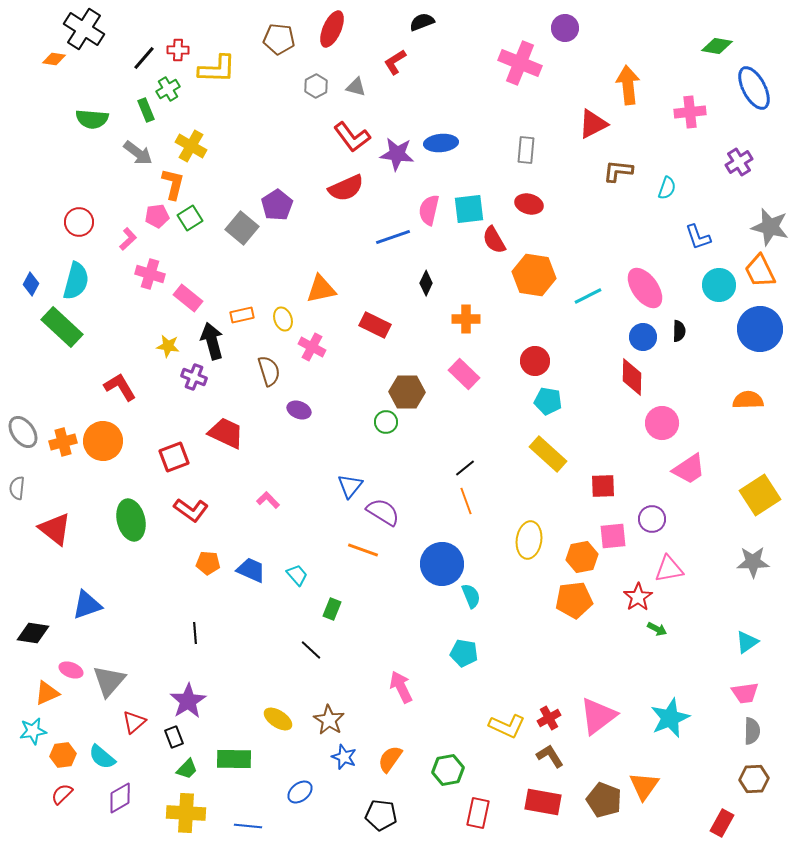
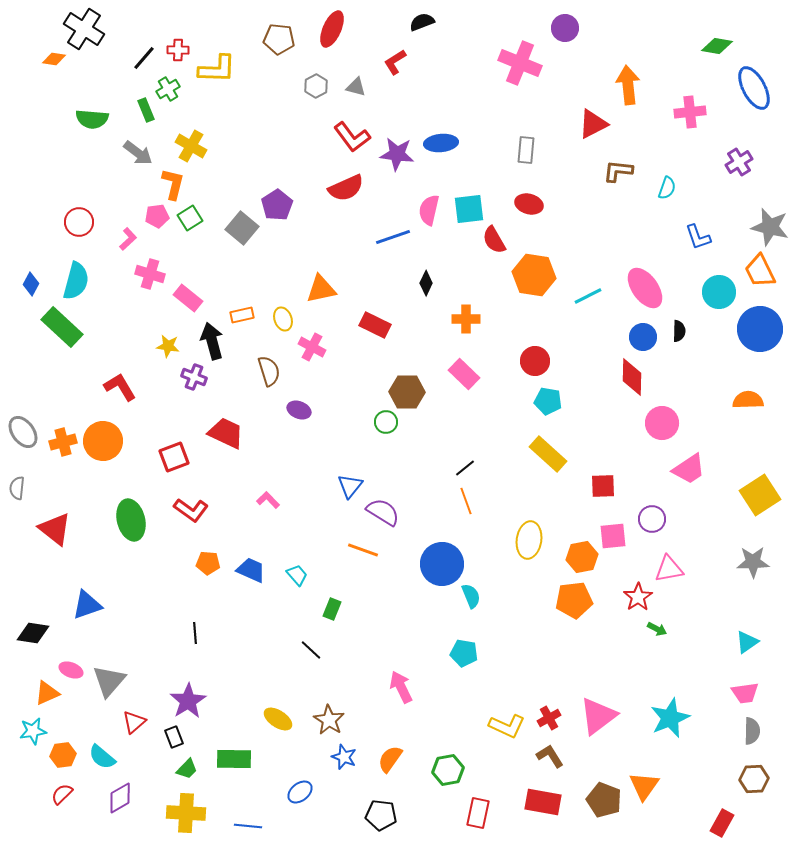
cyan circle at (719, 285): moved 7 px down
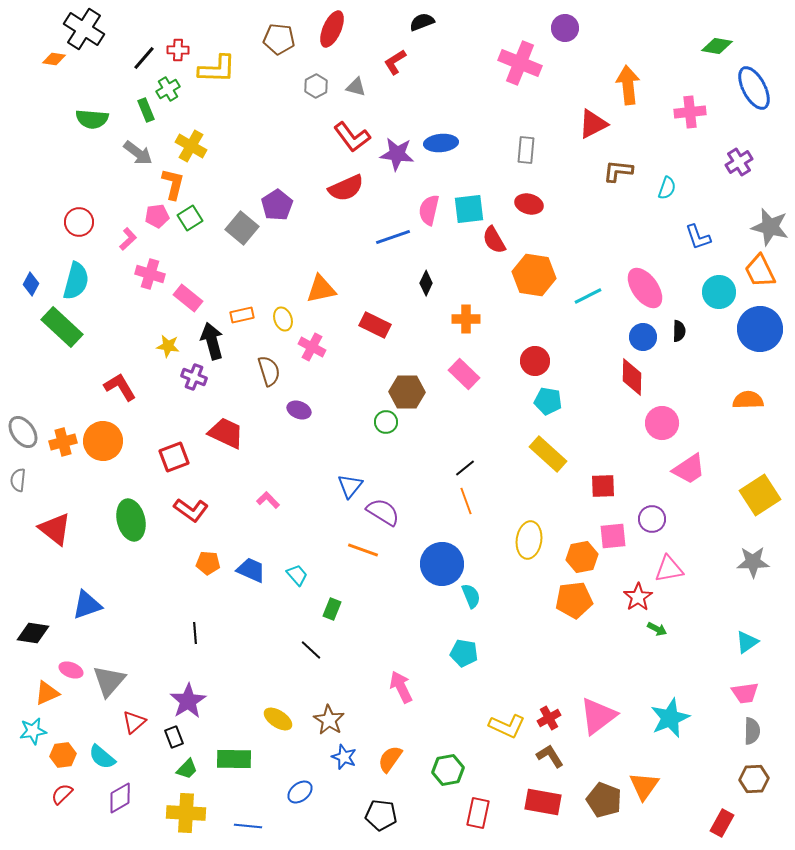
gray semicircle at (17, 488): moved 1 px right, 8 px up
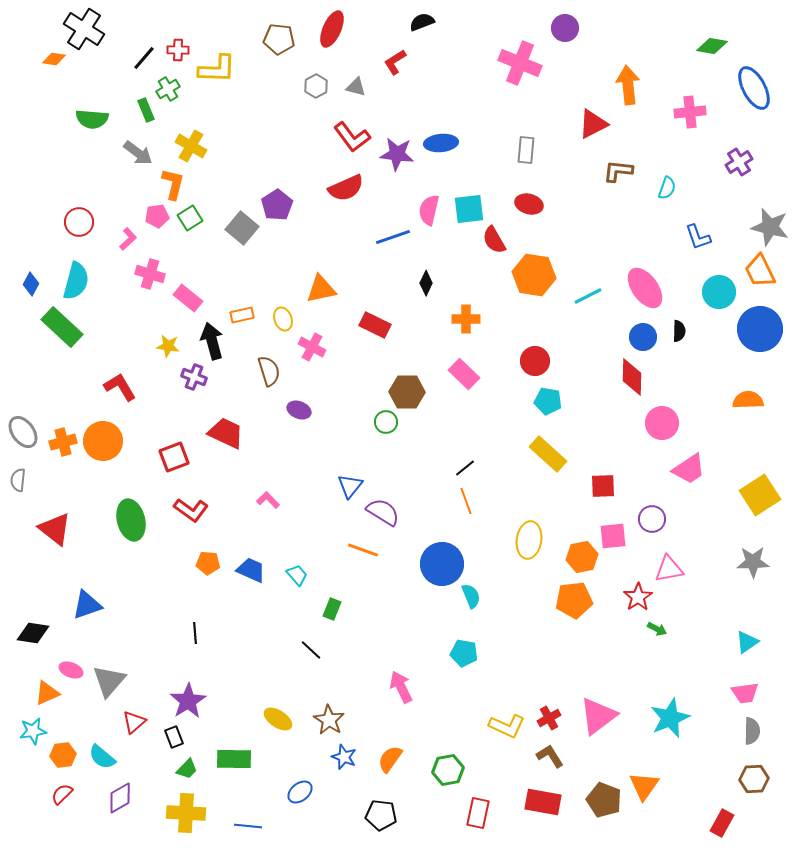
green diamond at (717, 46): moved 5 px left
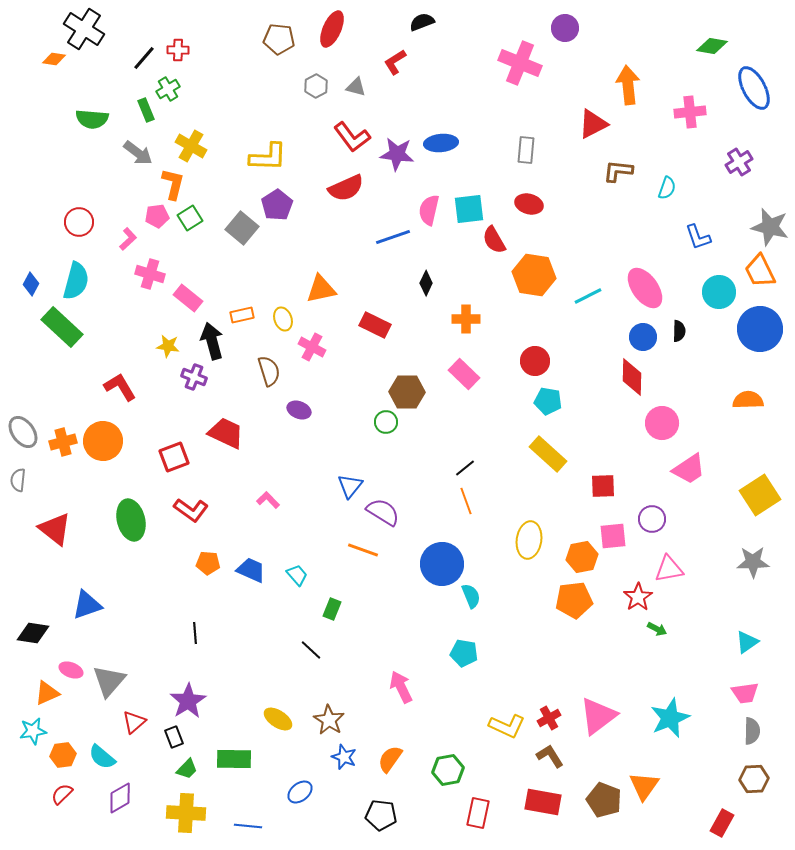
yellow L-shape at (217, 69): moved 51 px right, 88 px down
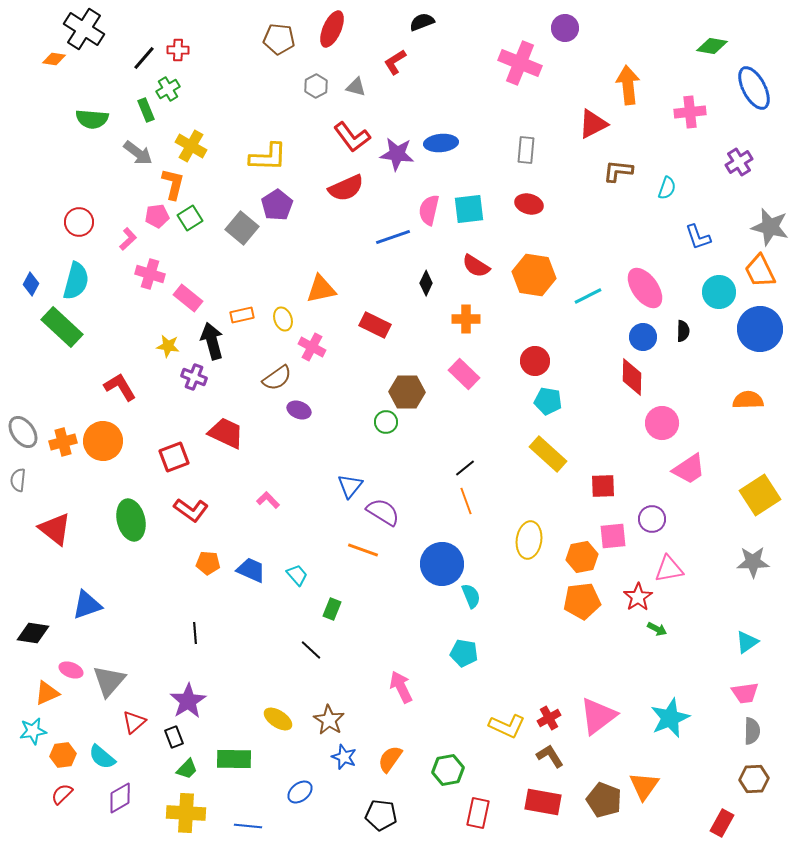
red semicircle at (494, 240): moved 18 px left, 26 px down; rotated 28 degrees counterclockwise
black semicircle at (679, 331): moved 4 px right
brown semicircle at (269, 371): moved 8 px right, 7 px down; rotated 72 degrees clockwise
orange pentagon at (574, 600): moved 8 px right, 1 px down
